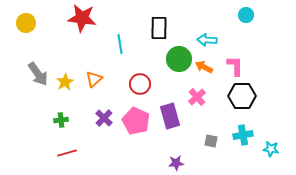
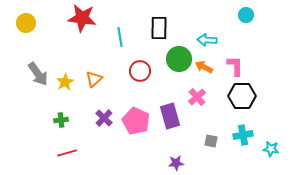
cyan line: moved 7 px up
red circle: moved 13 px up
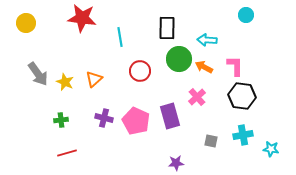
black rectangle: moved 8 px right
yellow star: rotated 18 degrees counterclockwise
black hexagon: rotated 8 degrees clockwise
purple cross: rotated 30 degrees counterclockwise
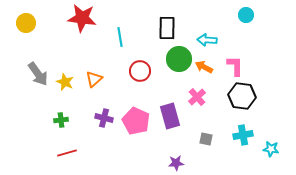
gray square: moved 5 px left, 2 px up
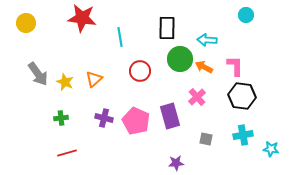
green circle: moved 1 px right
green cross: moved 2 px up
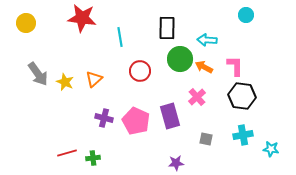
green cross: moved 32 px right, 40 px down
